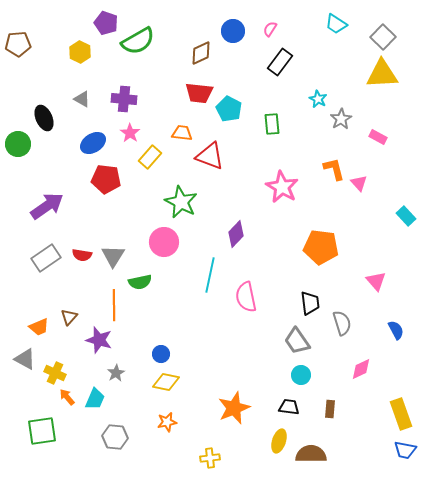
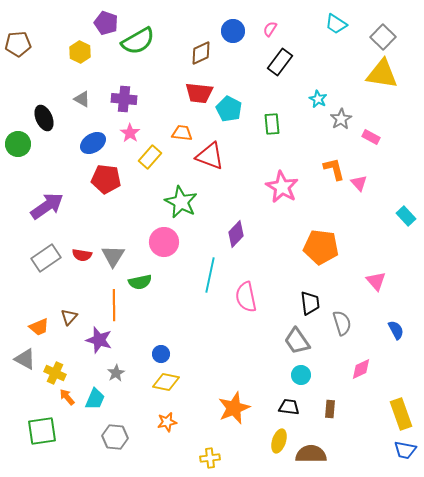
yellow triangle at (382, 74): rotated 12 degrees clockwise
pink rectangle at (378, 137): moved 7 px left
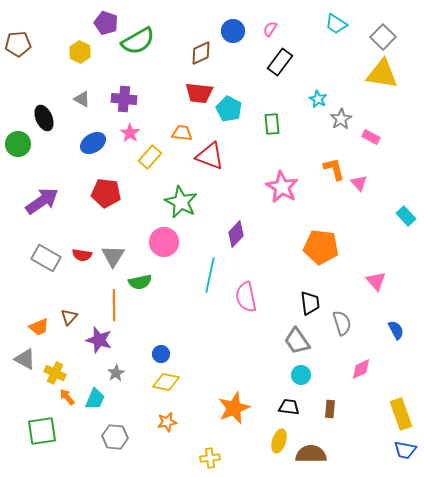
red pentagon at (106, 179): moved 14 px down
purple arrow at (47, 206): moved 5 px left, 5 px up
gray rectangle at (46, 258): rotated 64 degrees clockwise
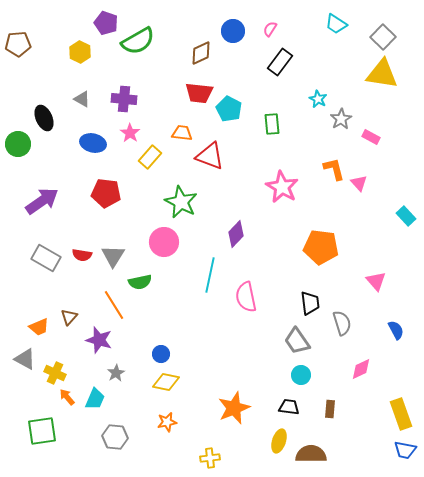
blue ellipse at (93, 143): rotated 45 degrees clockwise
orange line at (114, 305): rotated 32 degrees counterclockwise
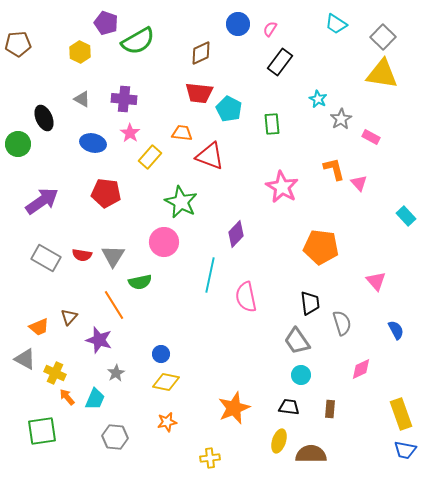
blue circle at (233, 31): moved 5 px right, 7 px up
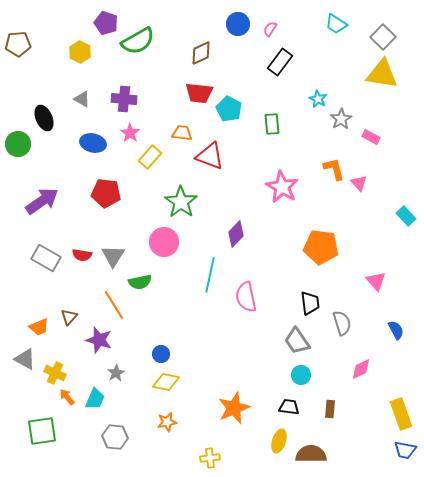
green star at (181, 202): rotated 8 degrees clockwise
